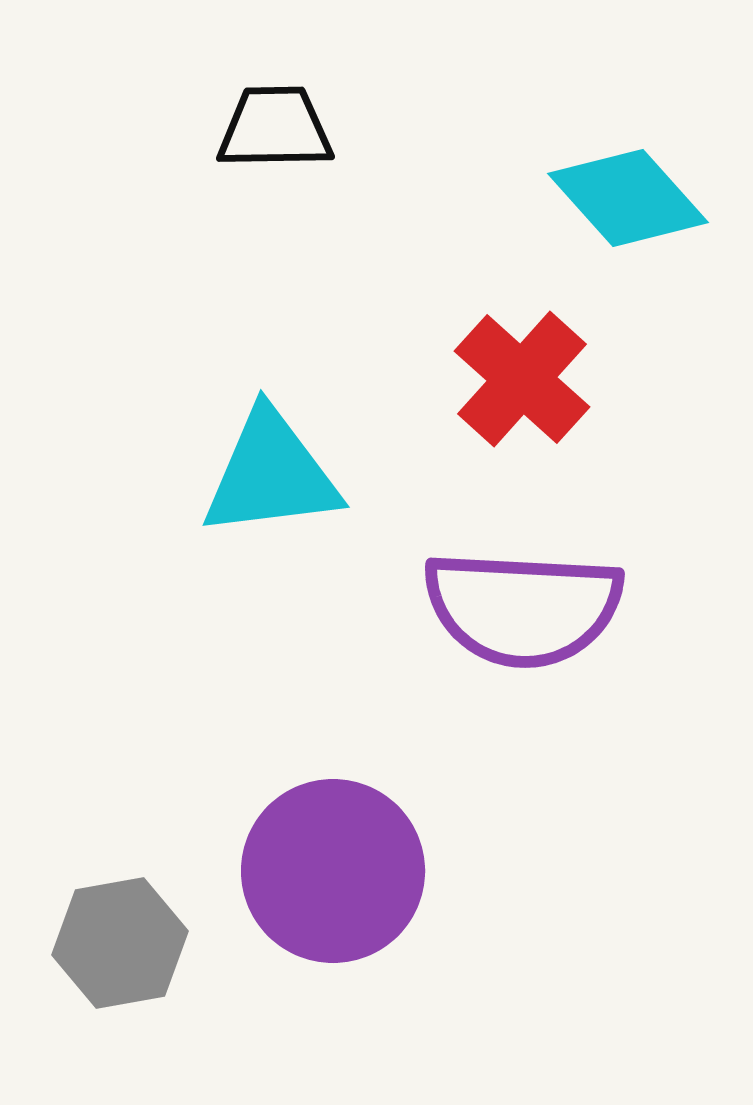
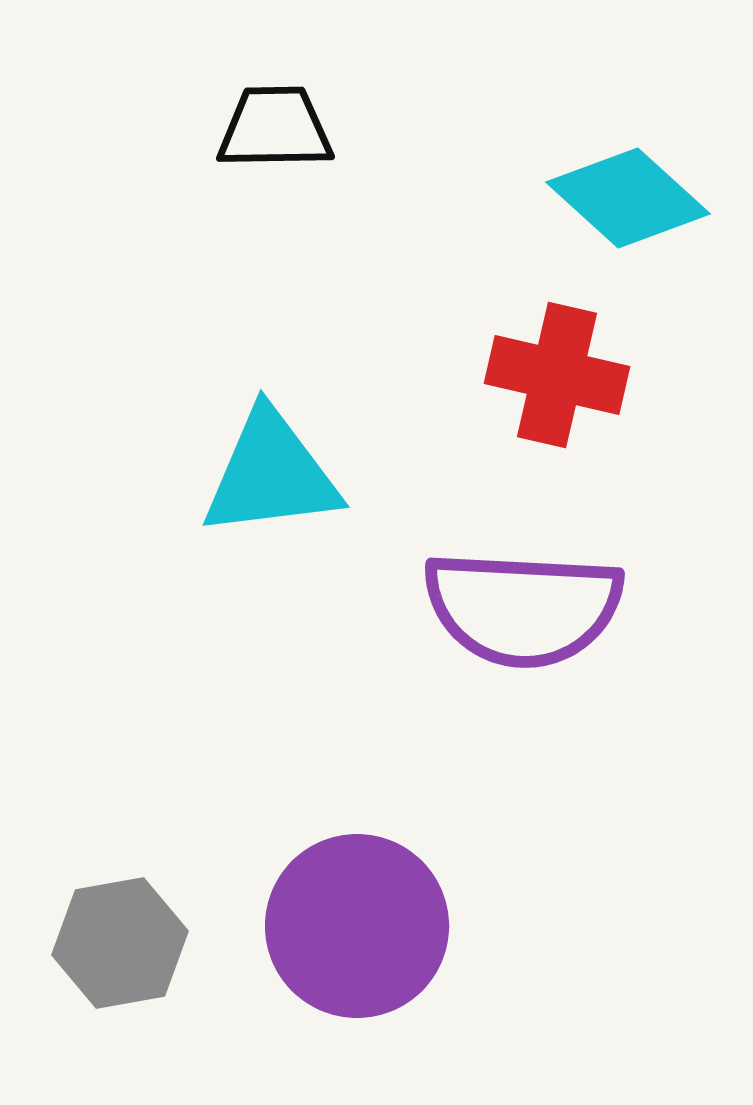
cyan diamond: rotated 6 degrees counterclockwise
red cross: moved 35 px right, 4 px up; rotated 29 degrees counterclockwise
purple circle: moved 24 px right, 55 px down
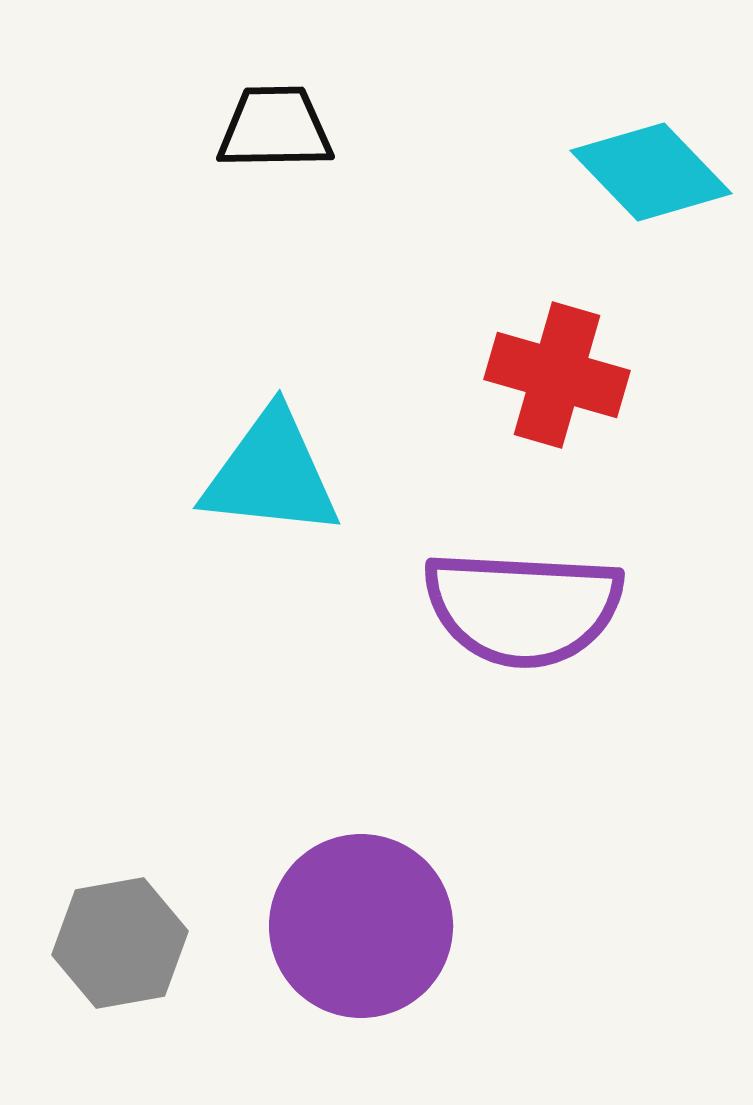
cyan diamond: moved 23 px right, 26 px up; rotated 4 degrees clockwise
red cross: rotated 3 degrees clockwise
cyan triangle: rotated 13 degrees clockwise
purple circle: moved 4 px right
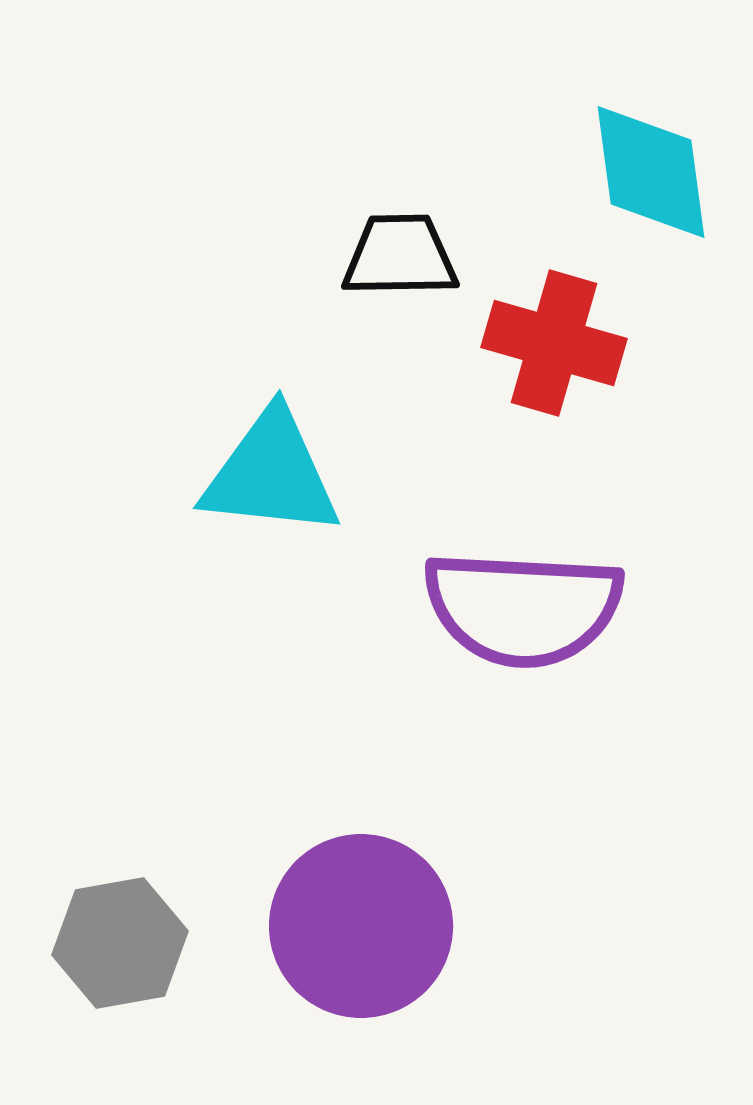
black trapezoid: moved 125 px right, 128 px down
cyan diamond: rotated 36 degrees clockwise
red cross: moved 3 px left, 32 px up
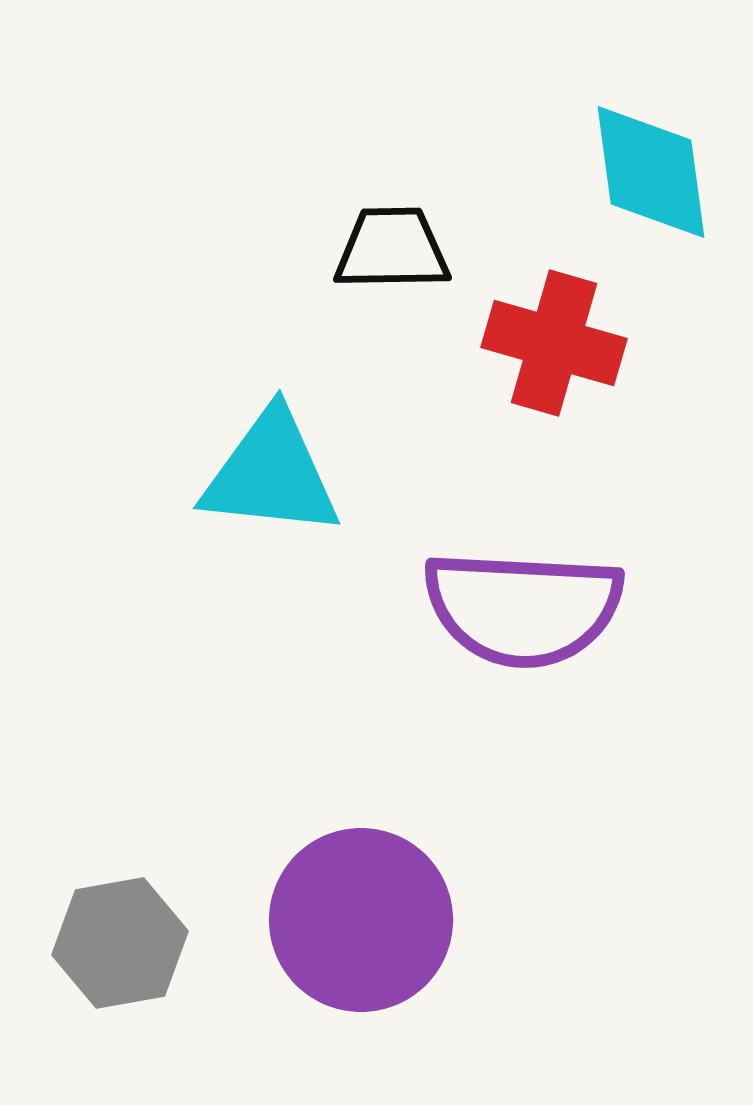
black trapezoid: moved 8 px left, 7 px up
purple circle: moved 6 px up
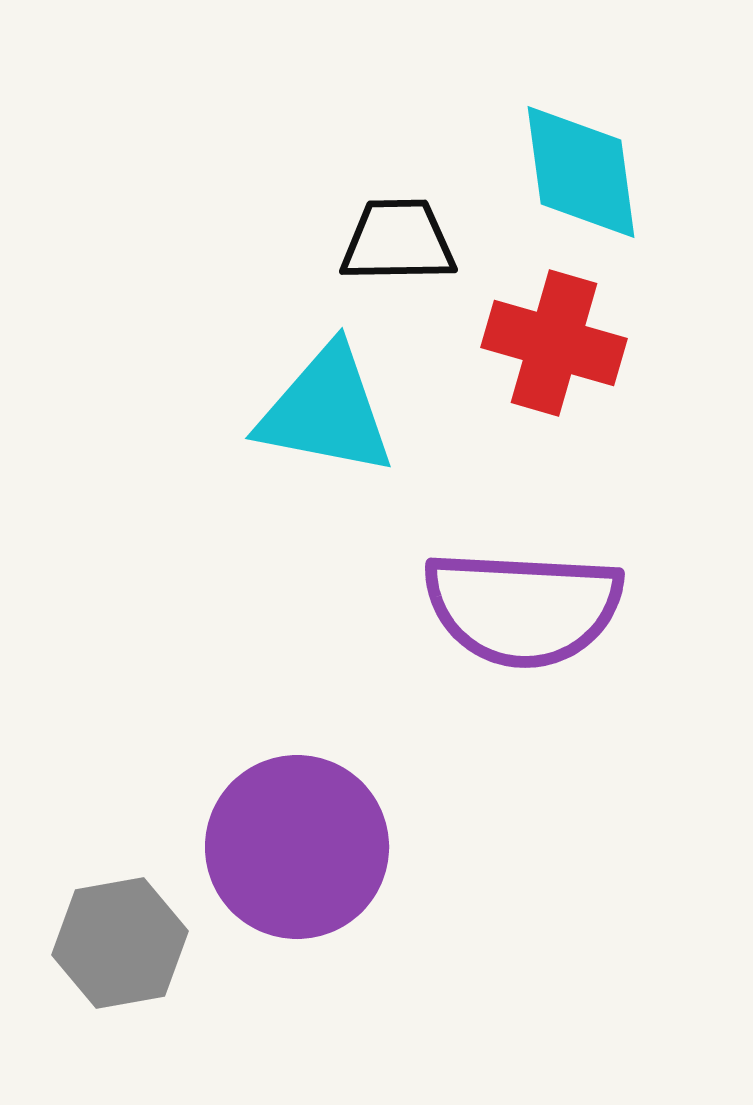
cyan diamond: moved 70 px left
black trapezoid: moved 6 px right, 8 px up
cyan triangle: moved 55 px right, 63 px up; rotated 5 degrees clockwise
purple circle: moved 64 px left, 73 px up
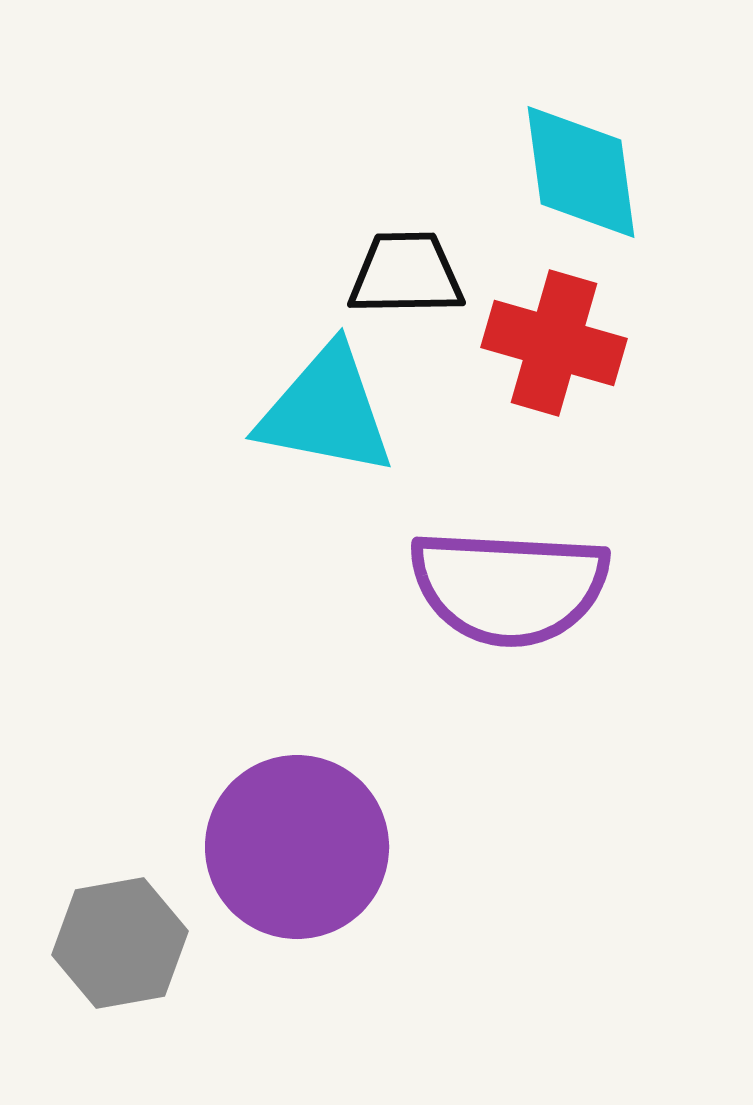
black trapezoid: moved 8 px right, 33 px down
purple semicircle: moved 14 px left, 21 px up
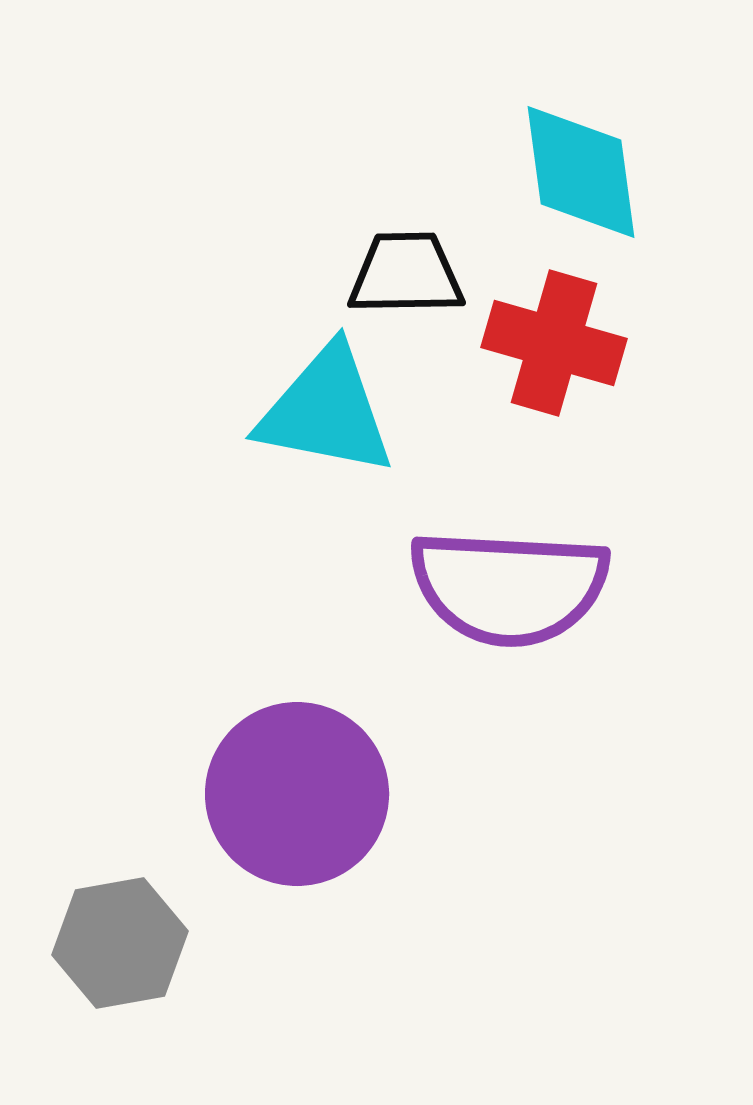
purple circle: moved 53 px up
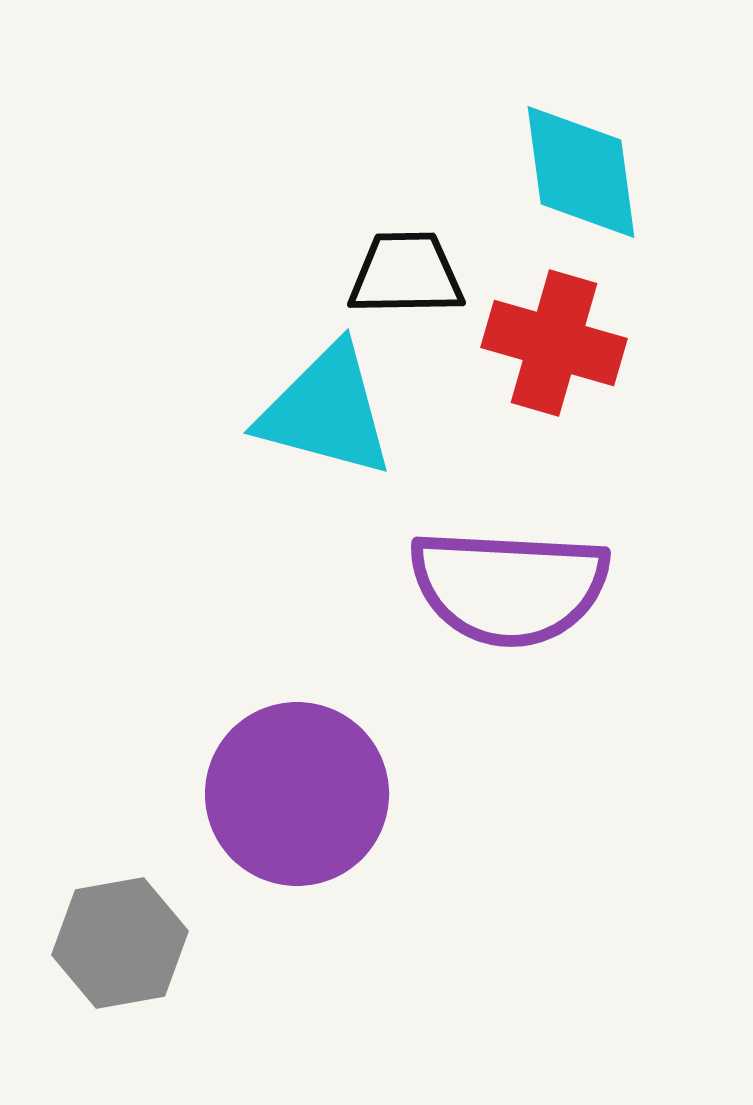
cyan triangle: rotated 4 degrees clockwise
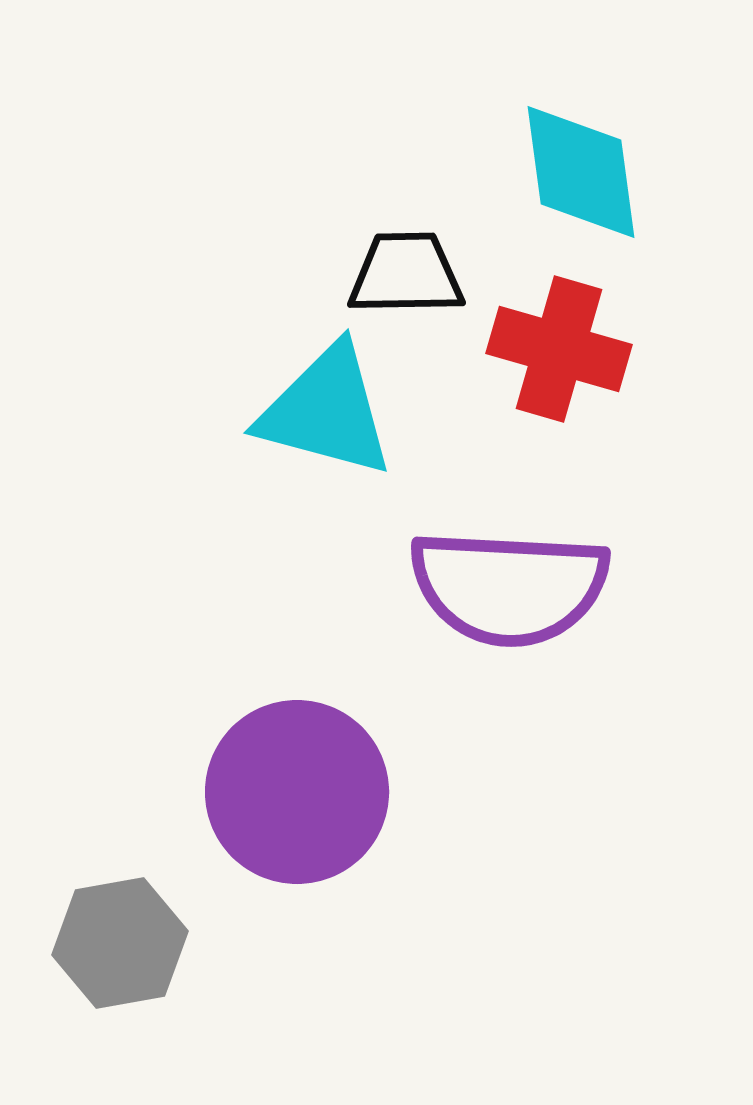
red cross: moved 5 px right, 6 px down
purple circle: moved 2 px up
